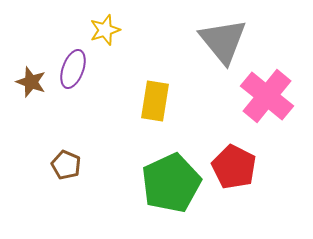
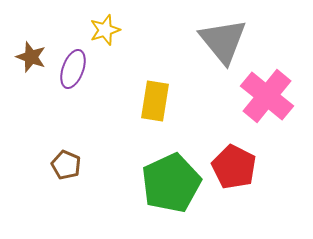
brown star: moved 25 px up
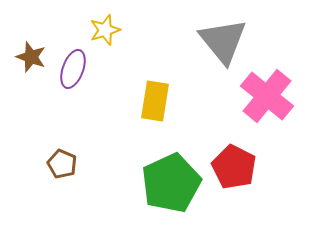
brown pentagon: moved 4 px left, 1 px up
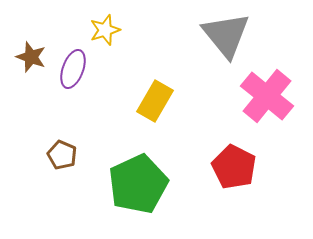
gray triangle: moved 3 px right, 6 px up
yellow rectangle: rotated 21 degrees clockwise
brown pentagon: moved 9 px up
green pentagon: moved 33 px left, 1 px down
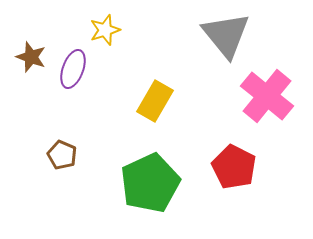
green pentagon: moved 12 px right, 1 px up
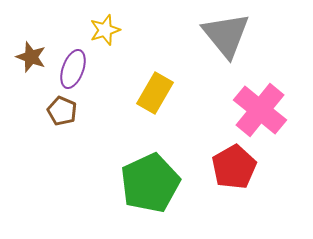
pink cross: moved 7 px left, 14 px down
yellow rectangle: moved 8 px up
brown pentagon: moved 44 px up
red pentagon: rotated 15 degrees clockwise
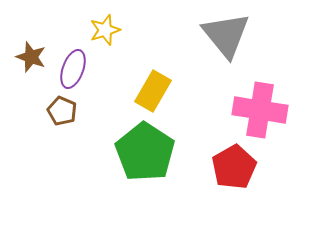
yellow rectangle: moved 2 px left, 2 px up
pink cross: rotated 30 degrees counterclockwise
green pentagon: moved 5 px left, 31 px up; rotated 14 degrees counterclockwise
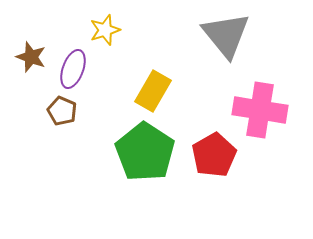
red pentagon: moved 20 px left, 12 px up
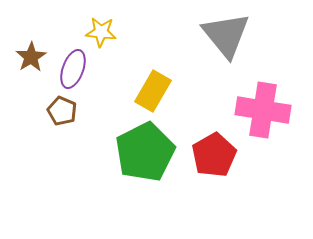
yellow star: moved 4 px left, 2 px down; rotated 24 degrees clockwise
brown star: rotated 20 degrees clockwise
pink cross: moved 3 px right
green pentagon: rotated 12 degrees clockwise
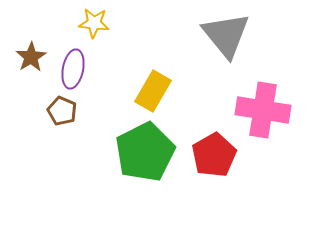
yellow star: moved 7 px left, 9 px up
purple ellipse: rotated 9 degrees counterclockwise
